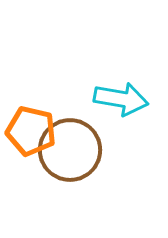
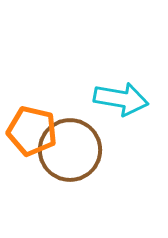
orange pentagon: moved 1 px right
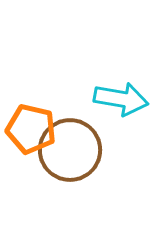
orange pentagon: moved 1 px left, 2 px up
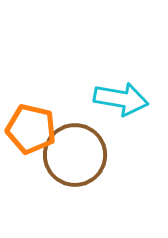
brown circle: moved 5 px right, 5 px down
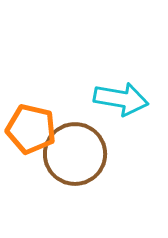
brown circle: moved 1 px up
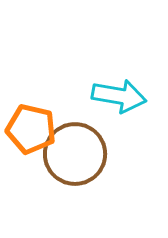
cyan arrow: moved 2 px left, 3 px up
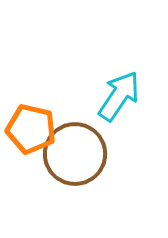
cyan arrow: rotated 66 degrees counterclockwise
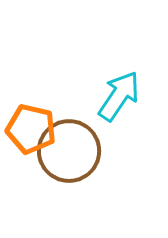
brown circle: moved 6 px left, 3 px up
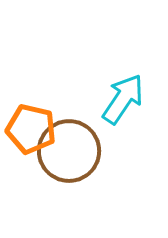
cyan arrow: moved 4 px right, 3 px down
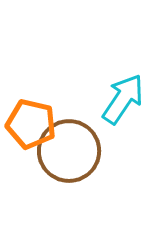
orange pentagon: moved 5 px up
